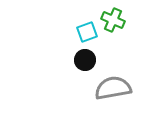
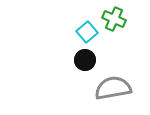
green cross: moved 1 px right, 1 px up
cyan square: rotated 20 degrees counterclockwise
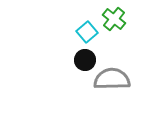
green cross: rotated 15 degrees clockwise
gray semicircle: moved 1 px left, 9 px up; rotated 9 degrees clockwise
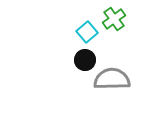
green cross: rotated 15 degrees clockwise
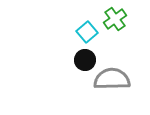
green cross: moved 1 px right
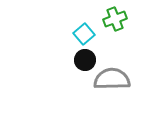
green cross: rotated 15 degrees clockwise
cyan square: moved 3 px left, 2 px down
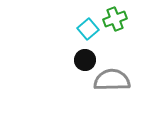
cyan square: moved 4 px right, 5 px up
gray semicircle: moved 1 px down
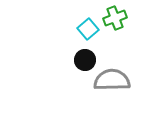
green cross: moved 1 px up
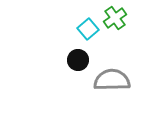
green cross: rotated 15 degrees counterclockwise
black circle: moved 7 px left
